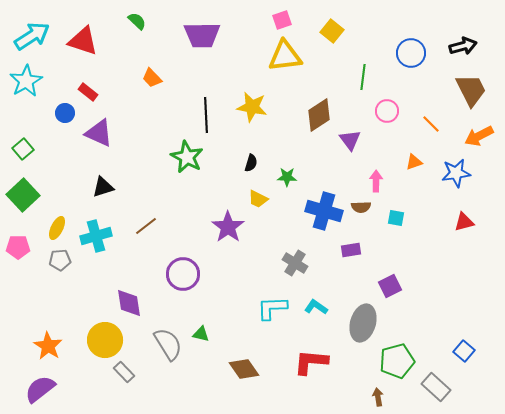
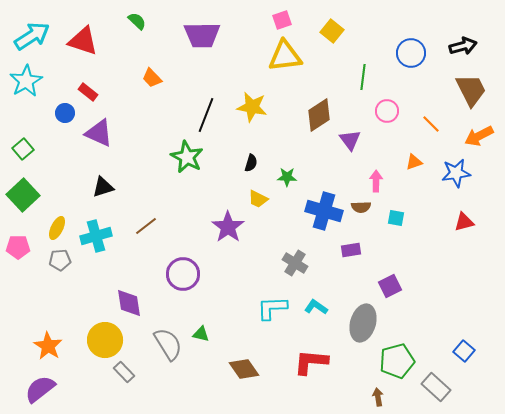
black line at (206, 115): rotated 24 degrees clockwise
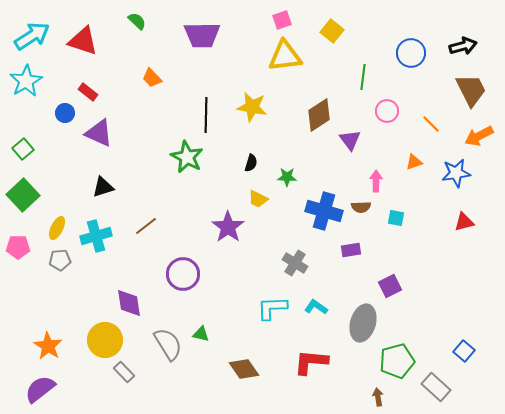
black line at (206, 115): rotated 20 degrees counterclockwise
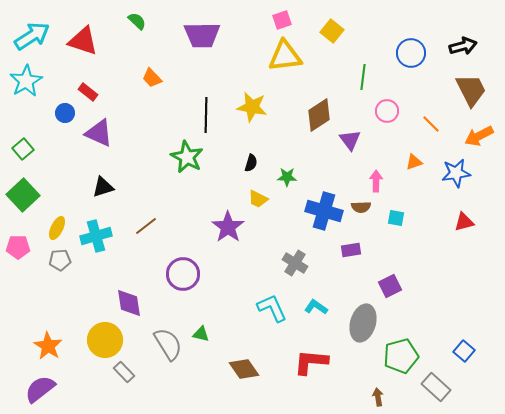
cyan L-shape at (272, 308): rotated 68 degrees clockwise
green pentagon at (397, 361): moved 4 px right, 5 px up
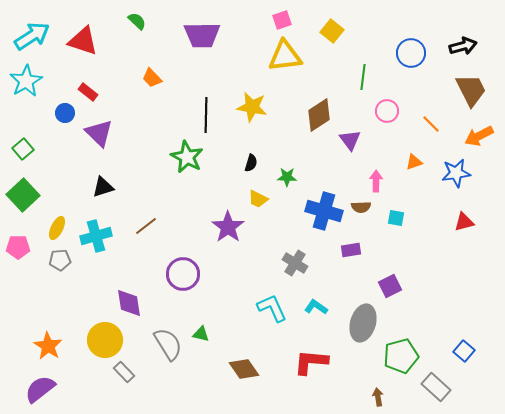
purple triangle at (99, 133): rotated 20 degrees clockwise
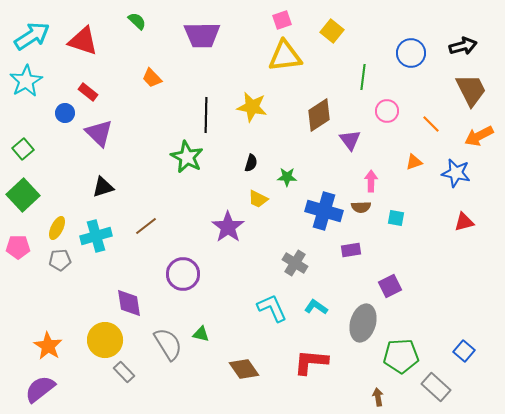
blue star at (456, 173): rotated 20 degrees clockwise
pink arrow at (376, 181): moved 5 px left
green pentagon at (401, 356): rotated 12 degrees clockwise
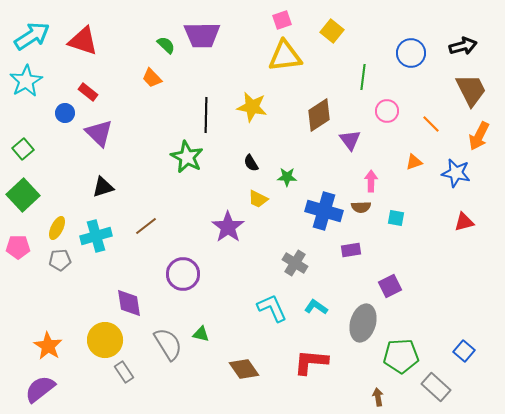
green semicircle at (137, 21): moved 29 px right, 24 px down
orange arrow at (479, 136): rotated 36 degrees counterclockwise
black semicircle at (251, 163): rotated 132 degrees clockwise
gray rectangle at (124, 372): rotated 10 degrees clockwise
